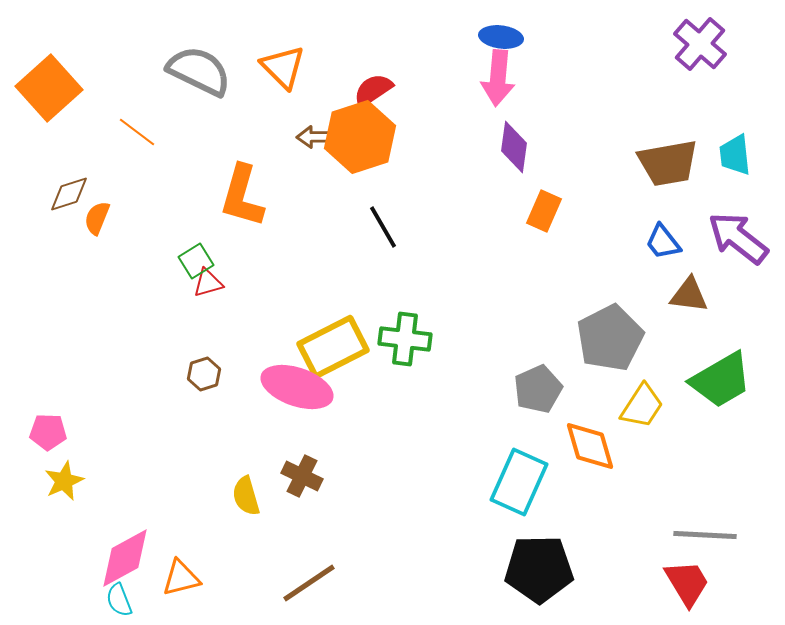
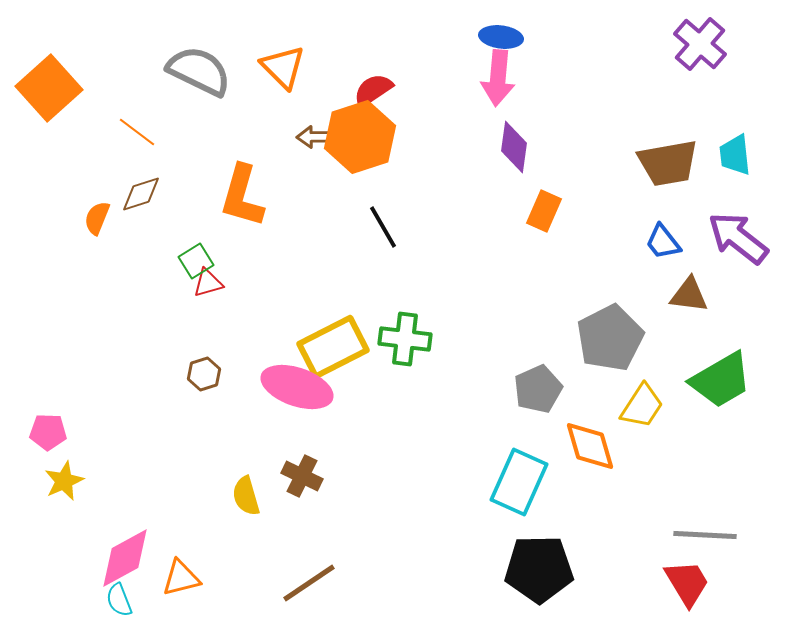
brown diamond at (69, 194): moved 72 px right
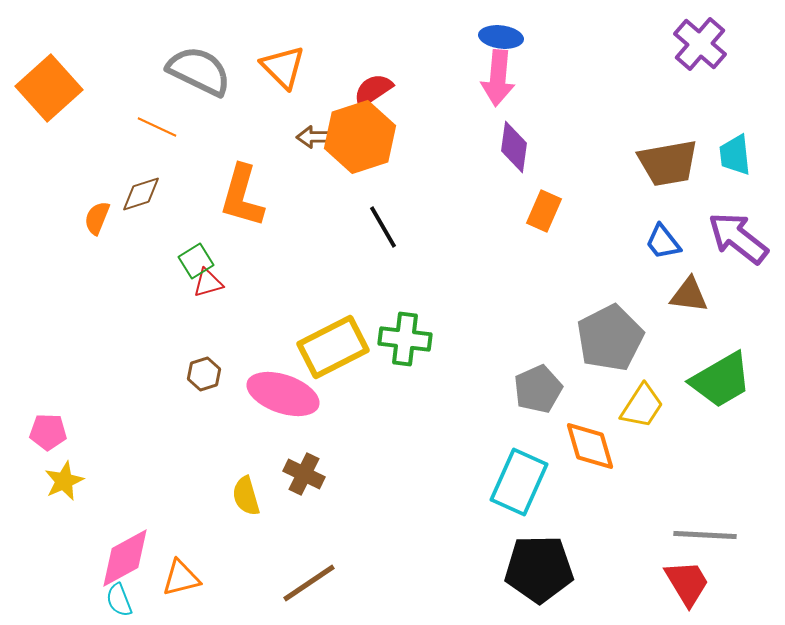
orange line at (137, 132): moved 20 px right, 5 px up; rotated 12 degrees counterclockwise
pink ellipse at (297, 387): moved 14 px left, 7 px down
brown cross at (302, 476): moved 2 px right, 2 px up
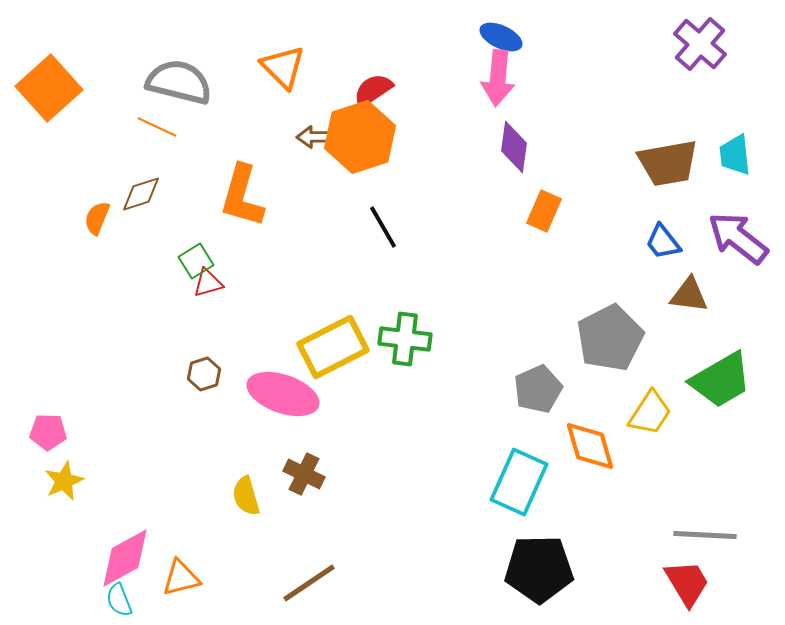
blue ellipse at (501, 37): rotated 18 degrees clockwise
gray semicircle at (199, 71): moved 20 px left, 11 px down; rotated 12 degrees counterclockwise
yellow trapezoid at (642, 406): moved 8 px right, 7 px down
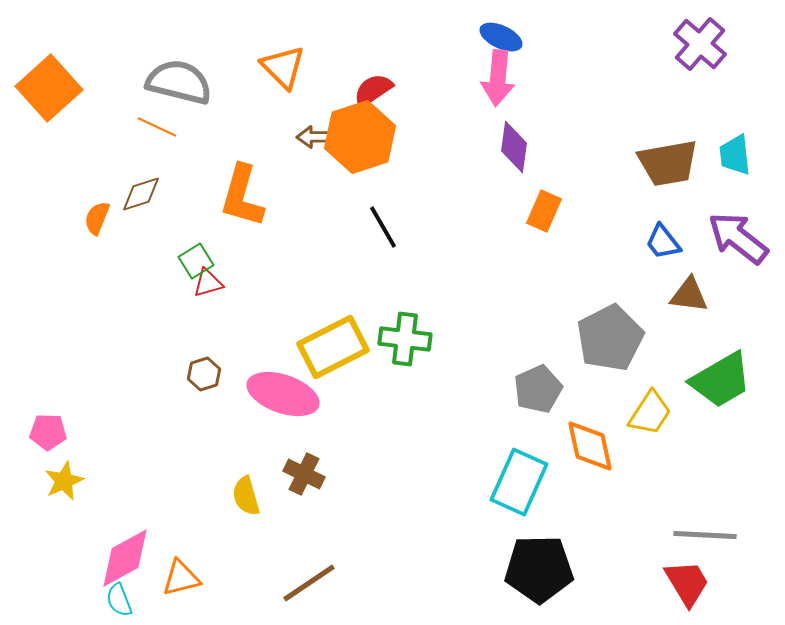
orange diamond at (590, 446): rotated 4 degrees clockwise
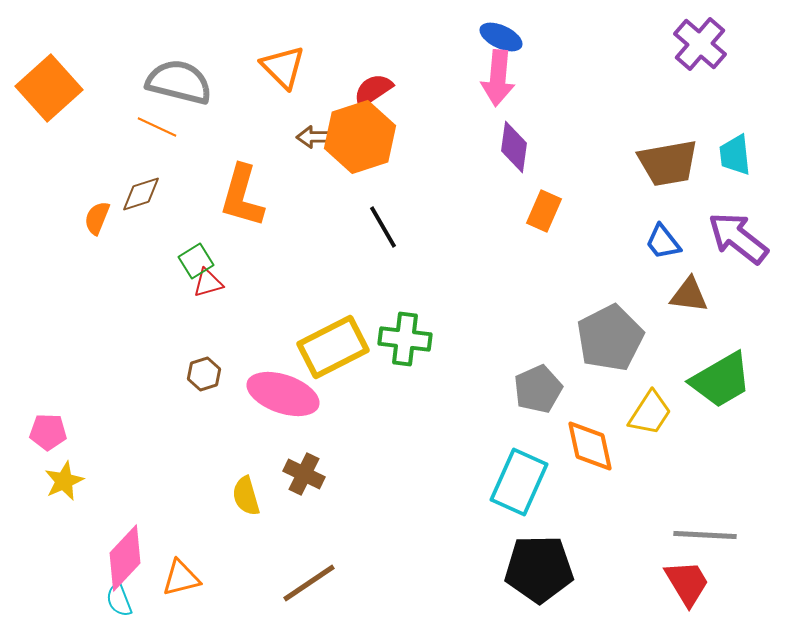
pink diamond at (125, 558): rotated 18 degrees counterclockwise
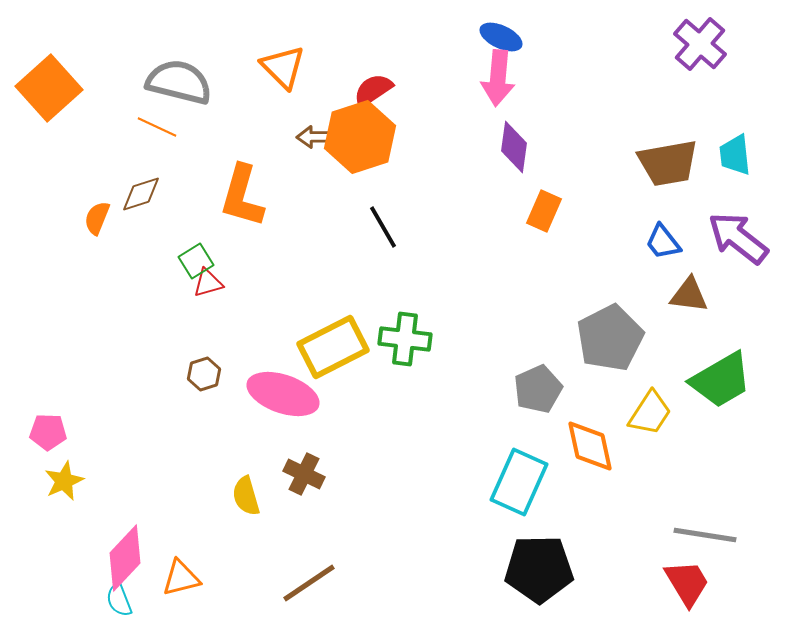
gray line at (705, 535): rotated 6 degrees clockwise
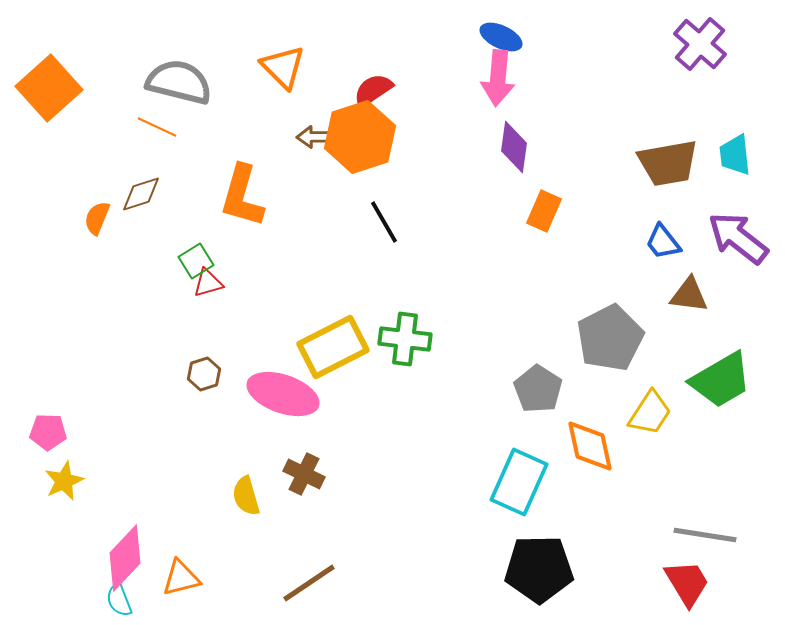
black line at (383, 227): moved 1 px right, 5 px up
gray pentagon at (538, 389): rotated 15 degrees counterclockwise
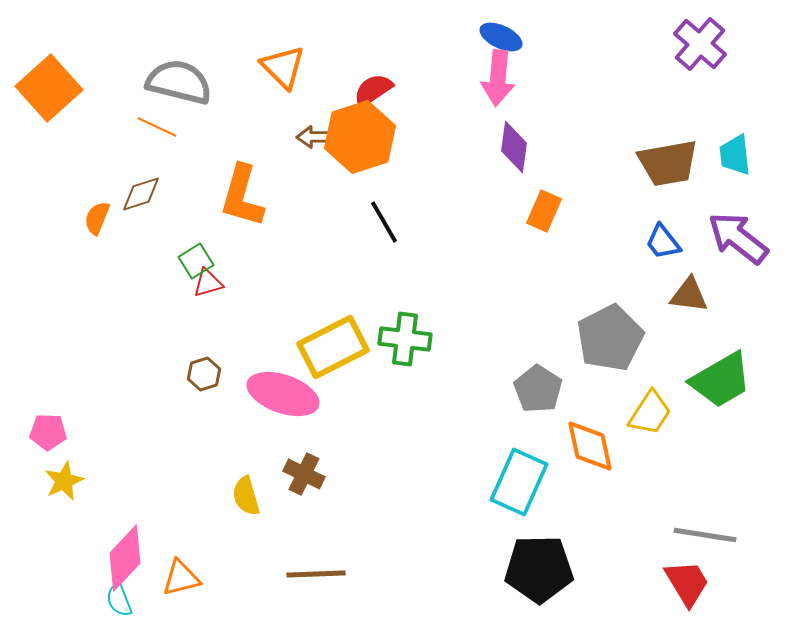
brown line at (309, 583): moved 7 px right, 9 px up; rotated 32 degrees clockwise
